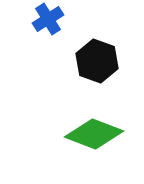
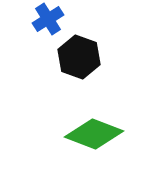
black hexagon: moved 18 px left, 4 px up
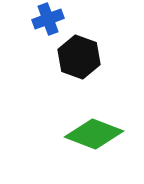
blue cross: rotated 12 degrees clockwise
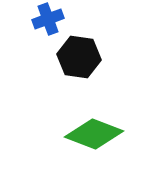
black hexagon: rotated 12 degrees counterclockwise
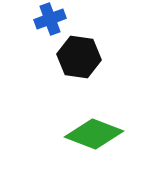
blue cross: moved 2 px right
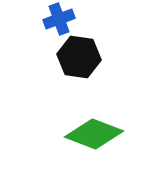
blue cross: moved 9 px right
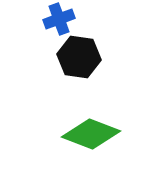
green diamond: moved 3 px left
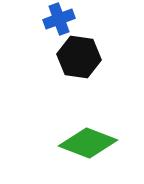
green diamond: moved 3 px left, 9 px down
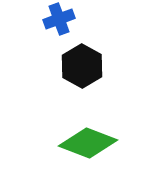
black hexagon: moved 3 px right, 9 px down; rotated 21 degrees clockwise
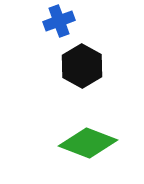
blue cross: moved 2 px down
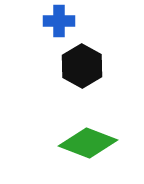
blue cross: rotated 20 degrees clockwise
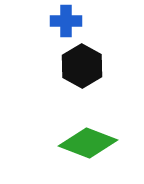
blue cross: moved 7 px right
